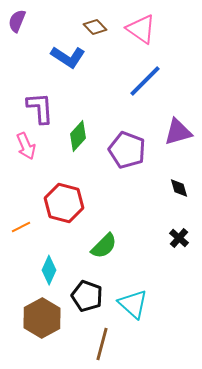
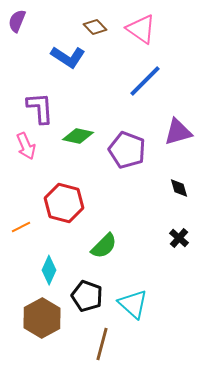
green diamond: rotated 60 degrees clockwise
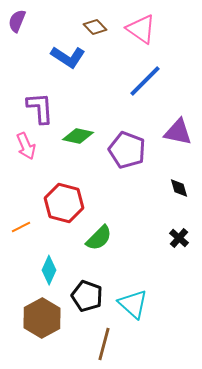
purple triangle: rotated 28 degrees clockwise
green semicircle: moved 5 px left, 8 px up
brown line: moved 2 px right
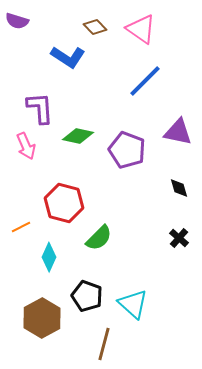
purple semicircle: rotated 95 degrees counterclockwise
cyan diamond: moved 13 px up
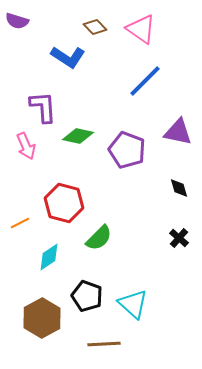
purple L-shape: moved 3 px right, 1 px up
orange line: moved 1 px left, 4 px up
cyan diamond: rotated 32 degrees clockwise
brown line: rotated 72 degrees clockwise
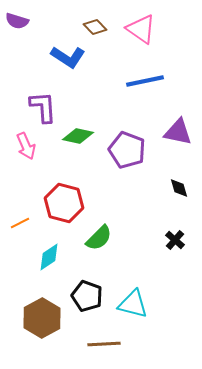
blue line: rotated 33 degrees clockwise
black cross: moved 4 px left, 2 px down
cyan triangle: rotated 28 degrees counterclockwise
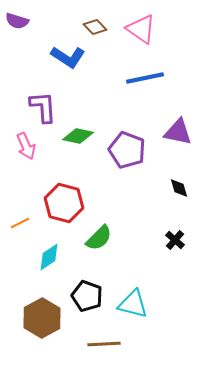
blue line: moved 3 px up
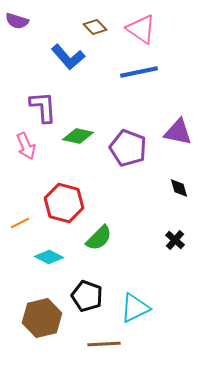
blue L-shape: rotated 16 degrees clockwise
blue line: moved 6 px left, 6 px up
purple pentagon: moved 1 px right, 2 px up
cyan diamond: rotated 60 degrees clockwise
cyan triangle: moved 2 px right, 4 px down; rotated 40 degrees counterclockwise
brown hexagon: rotated 15 degrees clockwise
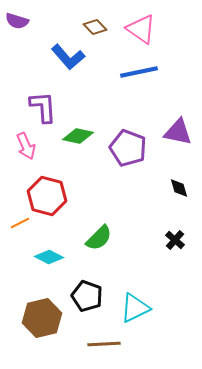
red hexagon: moved 17 px left, 7 px up
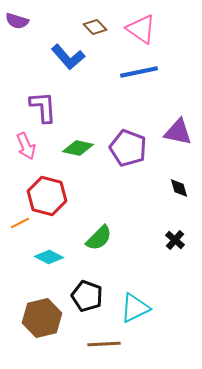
green diamond: moved 12 px down
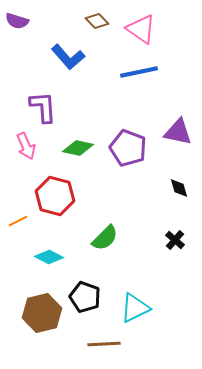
brown diamond: moved 2 px right, 6 px up
red hexagon: moved 8 px right
orange line: moved 2 px left, 2 px up
green semicircle: moved 6 px right
black pentagon: moved 2 px left, 1 px down
brown hexagon: moved 5 px up
